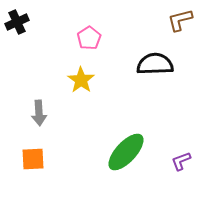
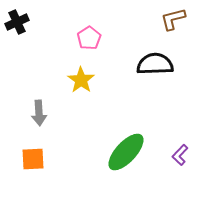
brown L-shape: moved 7 px left, 1 px up
purple L-shape: moved 1 px left, 6 px up; rotated 25 degrees counterclockwise
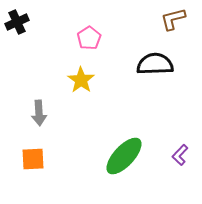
green ellipse: moved 2 px left, 4 px down
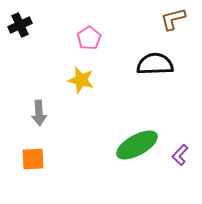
black cross: moved 3 px right, 3 px down
yellow star: rotated 20 degrees counterclockwise
green ellipse: moved 13 px right, 11 px up; rotated 18 degrees clockwise
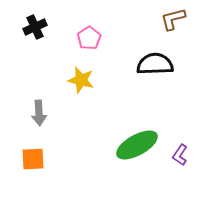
black cross: moved 15 px right, 2 px down
purple L-shape: rotated 10 degrees counterclockwise
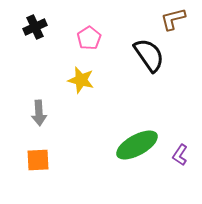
black semicircle: moved 6 px left, 9 px up; rotated 57 degrees clockwise
orange square: moved 5 px right, 1 px down
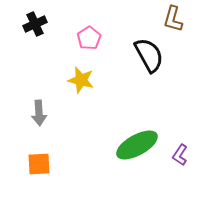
brown L-shape: rotated 60 degrees counterclockwise
black cross: moved 3 px up
black semicircle: rotated 6 degrees clockwise
orange square: moved 1 px right, 4 px down
